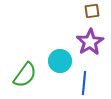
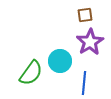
brown square: moved 7 px left, 4 px down
green semicircle: moved 6 px right, 2 px up
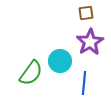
brown square: moved 1 px right, 2 px up
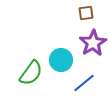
purple star: moved 3 px right, 1 px down
cyan circle: moved 1 px right, 1 px up
blue line: rotated 45 degrees clockwise
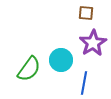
brown square: rotated 14 degrees clockwise
green semicircle: moved 2 px left, 4 px up
blue line: rotated 40 degrees counterclockwise
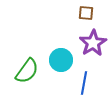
green semicircle: moved 2 px left, 2 px down
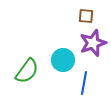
brown square: moved 3 px down
purple star: rotated 12 degrees clockwise
cyan circle: moved 2 px right
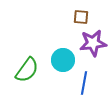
brown square: moved 5 px left, 1 px down
purple star: rotated 12 degrees clockwise
green semicircle: moved 1 px up
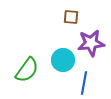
brown square: moved 10 px left
purple star: moved 2 px left
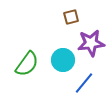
brown square: rotated 21 degrees counterclockwise
green semicircle: moved 6 px up
blue line: rotated 30 degrees clockwise
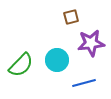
cyan circle: moved 6 px left
green semicircle: moved 6 px left, 1 px down; rotated 8 degrees clockwise
blue line: rotated 35 degrees clockwise
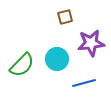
brown square: moved 6 px left
cyan circle: moved 1 px up
green semicircle: moved 1 px right
